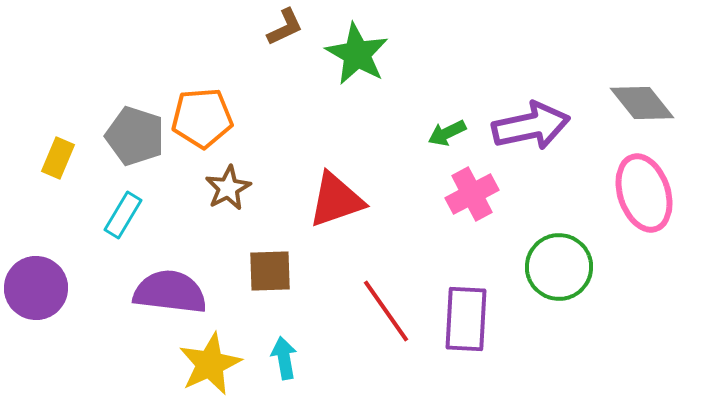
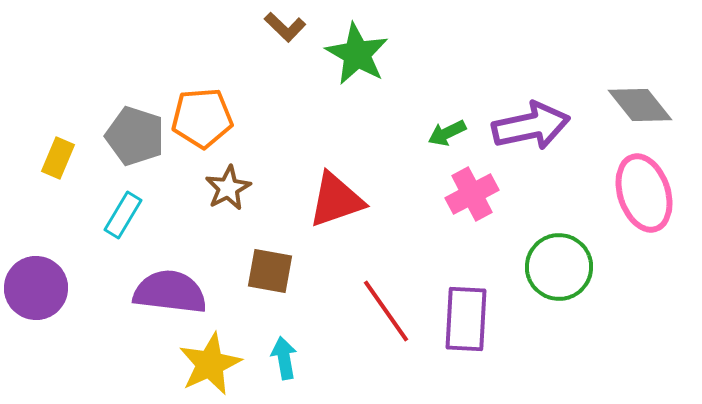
brown L-shape: rotated 69 degrees clockwise
gray diamond: moved 2 px left, 2 px down
brown square: rotated 12 degrees clockwise
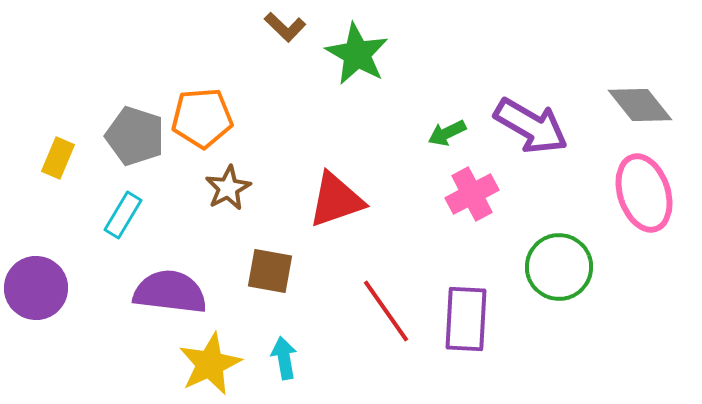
purple arrow: rotated 42 degrees clockwise
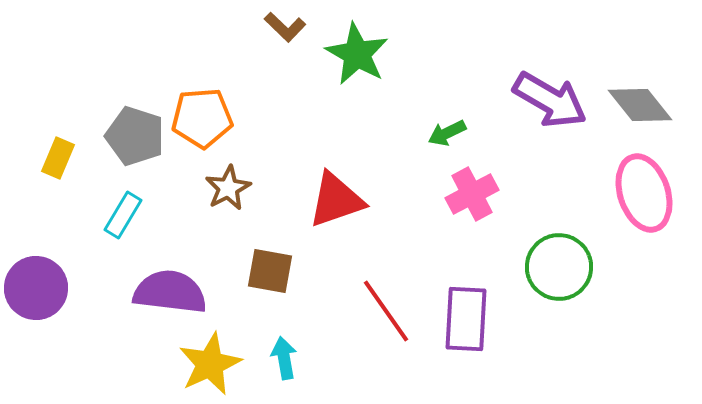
purple arrow: moved 19 px right, 26 px up
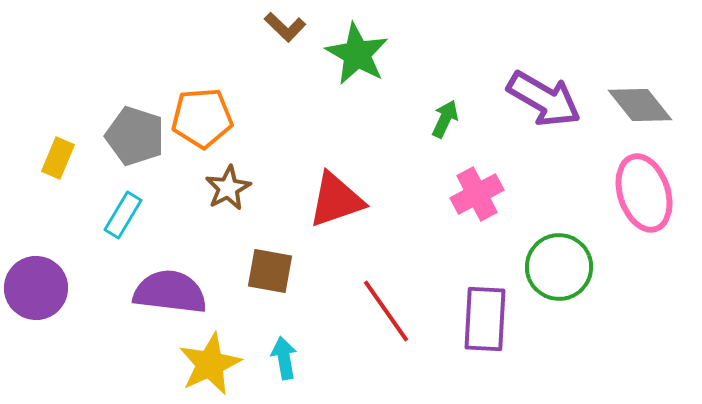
purple arrow: moved 6 px left, 1 px up
green arrow: moved 2 px left, 14 px up; rotated 141 degrees clockwise
pink cross: moved 5 px right
purple rectangle: moved 19 px right
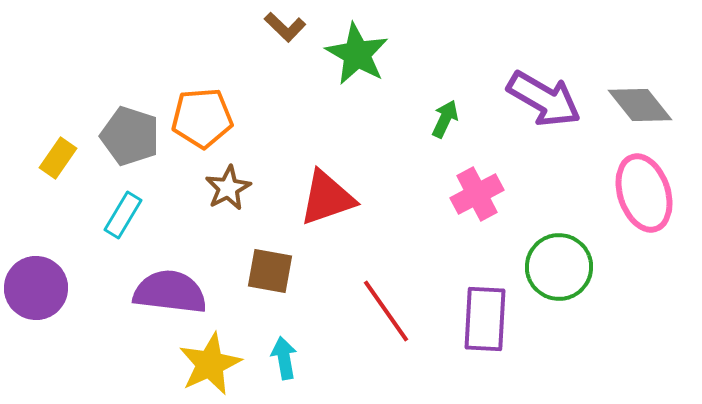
gray pentagon: moved 5 px left
yellow rectangle: rotated 12 degrees clockwise
red triangle: moved 9 px left, 2 px up
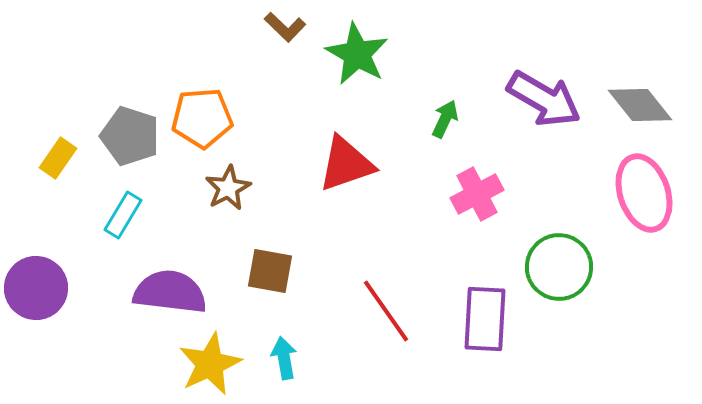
red triangle: moved 19 px right, 34 px up
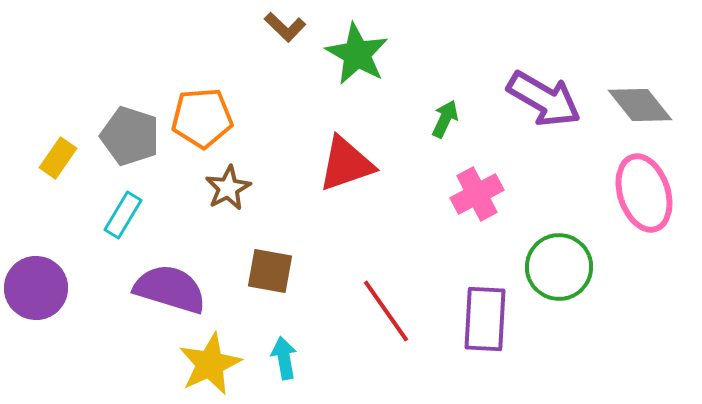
purple semicircle: moved 3 px up; rotated 10 degrees clockwise
